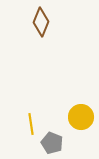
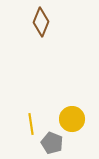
yellow circle: moved 9 px left, 2 px down
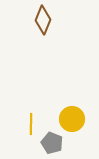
brown diamond: moved 2 px right, 2 px up
yellow line: rotated 10 degrees clockwise
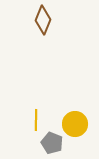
yellow circle: moved 3 px right, 5 px down
yellow line: moved 5 px right, 4 px up
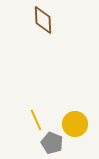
brown diamond: rotated 24 degrees counterclockwise
yellow line: rotated 25 degrees counterclockwise
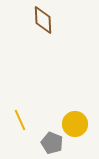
yellow line: moved 16 px left
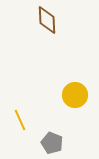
brown diamond: moved 4 px right
yellow circle: moved 29 px up
